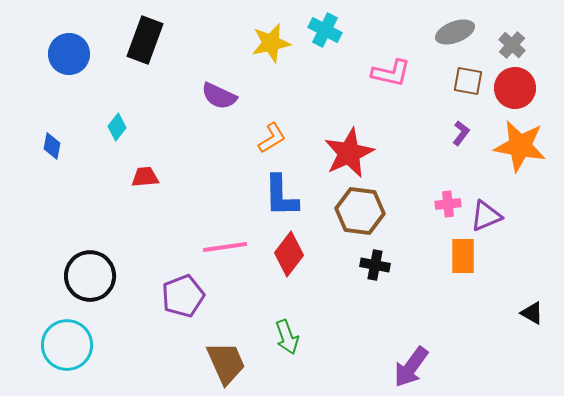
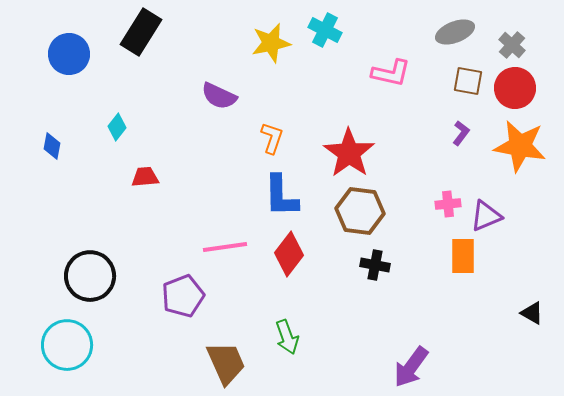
black rectangle: moved 4 px left, 8 px up; rotated 12 degrees clockwise
orange L-shape: rotated 40 degrees counterclockwise
red star: rotated 12 degrees counterclockwise
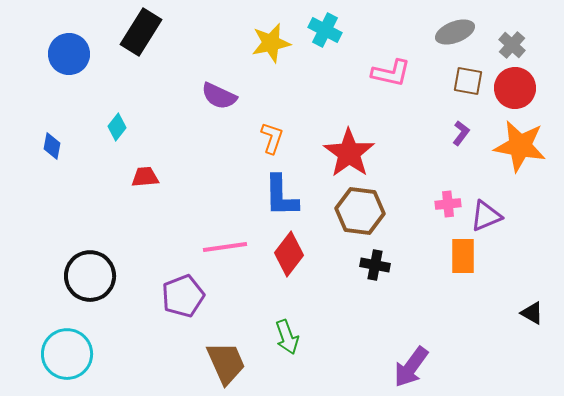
cyan circle: moved 9 px down
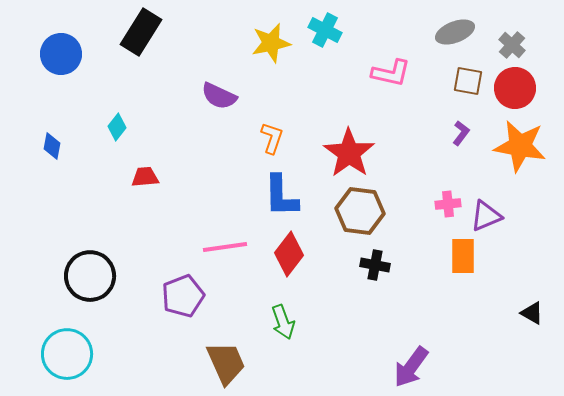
blue circle: moved 8 px left
green arrow: moved 4 px left, 15 px up
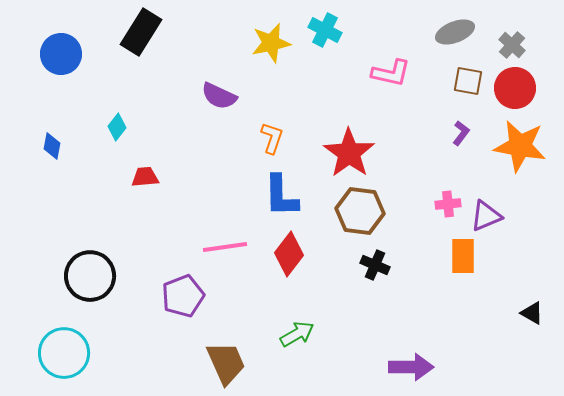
black cross: rotated 12 degrees clockwise
green arrow: moved 14 px right, 12 px down; rotated 100 degrees counterclockwise
cyan circle: moved 3 px left, 1 px up
purple arrow: rotated 126 degrees counterclockwise
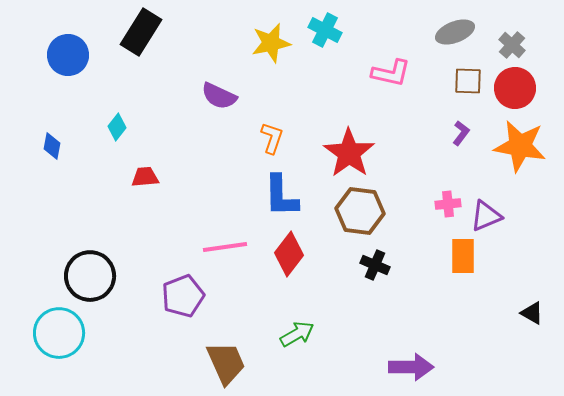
blue circle: moved 7 px right, 1 px down
brown square: rotated 8 degrees counterclockwise
cyan circle: moved 5 px left, 20 px up
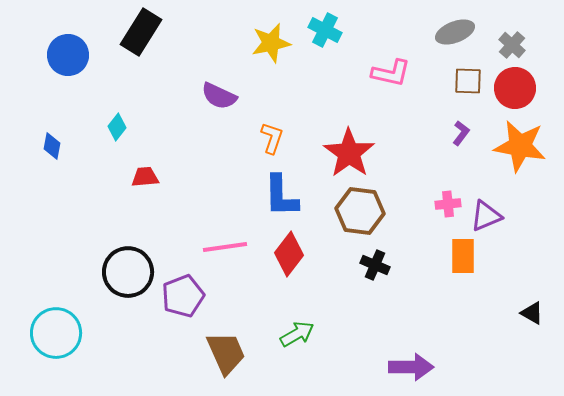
black circle: moved 38 px right, 4 px up
cyan circle: moved 3 px left
brown trapezoid: moved 10 px up
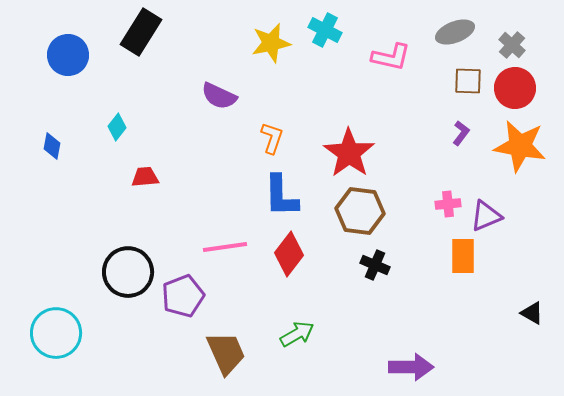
pink L-shape: moved 16 px up
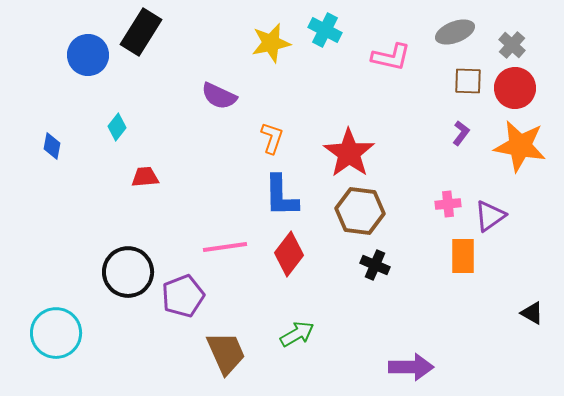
blue circle: moved 20 px right
purple triangle: moved 4 px right; rotated 12 degrees counterclockwise
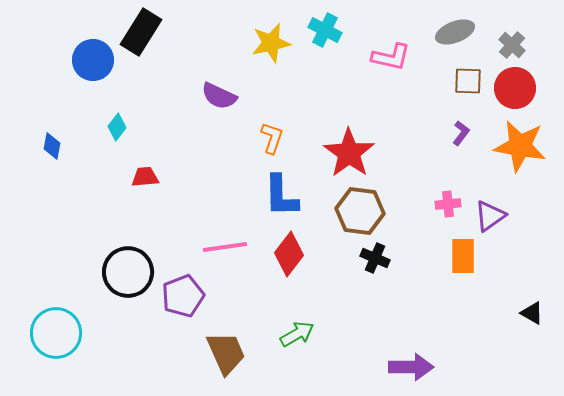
blue circle: moved 5 px right, 5 px down
black cross: moved 7 px up
